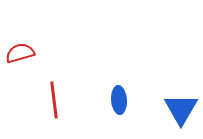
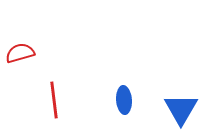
blue ellipse: moved 5 px right
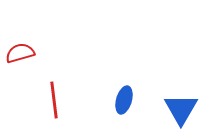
blue ellipse: rotated 20 degrees clockwise
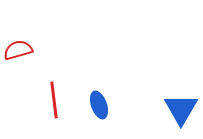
red semicircle: moved 2 px left, 3 px up
blue ellipse: moved 25 px left, 5 px down; rotated 36 degrees counterclockwise
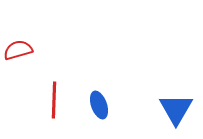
red line: rotated 9 degrees clockwise
blue triangle: moved 5 px left
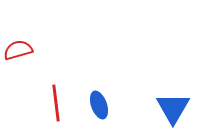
red line: moved 2 px right, 3 px down; rotated 9 degrees counterclockwise
blue triangle: moved 3 px left, 1 px up
